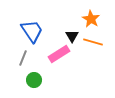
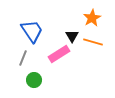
orange star: moved 1 px right, 1 px up; rotated 12 degrees clockwise
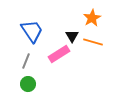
gray line: moved 3 px right, 3 px down
green circle: moved 6 px left, 4 px down
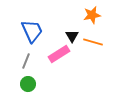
orange star: moved 3 px up; rotated 18 degrees clockwise
blue trapezoid: rotated 10 degrees clockwise
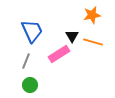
green circle: moved 2 px right, 1 px down
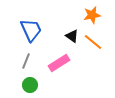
blue trapezoid: moved 1 px left, 1 px up
black triangle: rotated 24 degrees counterclockwise
orange line: rotated 24 degrees clockwise
pink rectangle: moved 9 px down
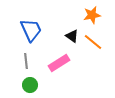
gray line: rotated 28 degrees counterclockwise
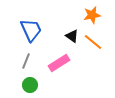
gray line: rotated 28 degrees clockwise
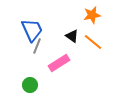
blue trapezoid: moved 1 px right
gray line: moved 11 px right, 15 px up
